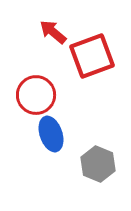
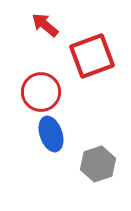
red arrow: moved 8 px left, 7 px up
red circle: moved 5 px right, 3 px up
gray hexagon: rotated 20 degrees clockwise
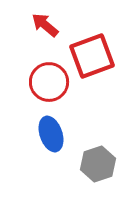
red circle: moved 8 px right, 10 px up
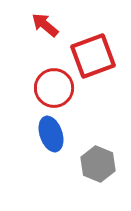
red square: moved 1 px right
red circle: moved 5 px right, 6 px down
gray hexagon: rotated 20 degrees counterclockwise
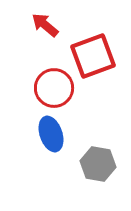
gray hexagon: rotated 12 degrees counterclockwise
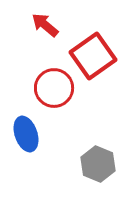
red square: rotated 15 degrees counterclockwise
blue ellipse: moved 25 px left
gray hexagon: rotated 12 degrees clockwise
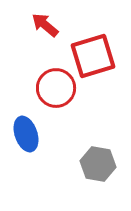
red square: rotated 18 degrees clockwise
red circle: moved 2 px right
gray hexagon: rotated 12 degrees counterclockwise
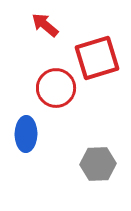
red square: moved 4 px right, 2 px down
blue ellipse: rotated 20 degrees clockwise
gray hexagon: rotated 12 degrees counterclockwise
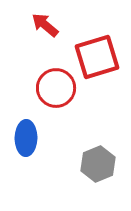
red square: moved 1 px up
blue ellipse: moved 4 px down
gray hexagon: rotated 20 degrees counterclockwise
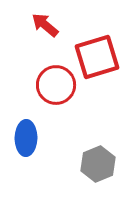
red circle: moved 3 px up
